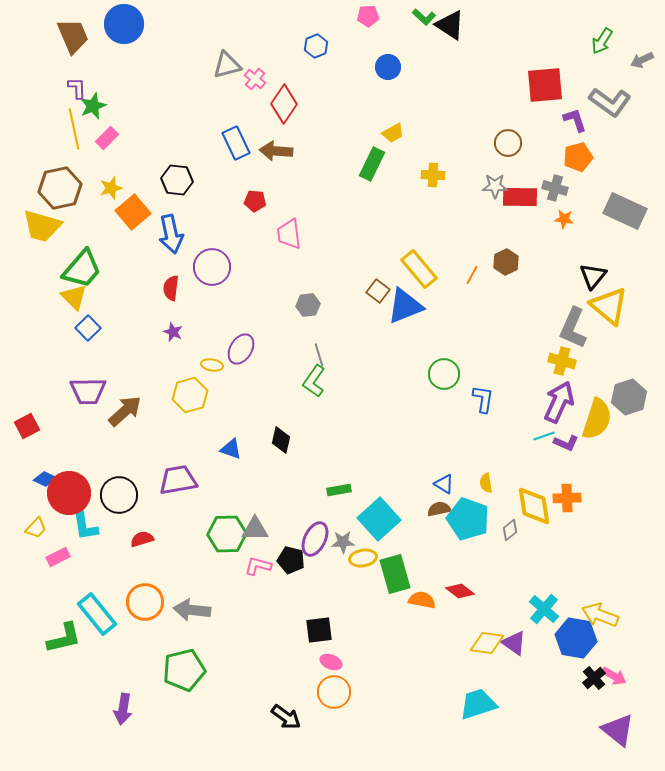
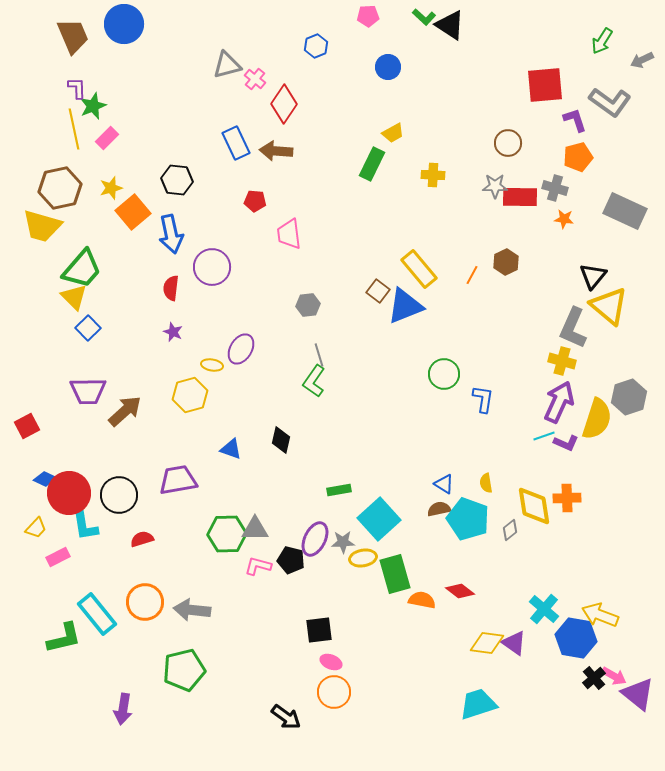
purple triangle at (618, 730): moved 20 px right, 36 px up
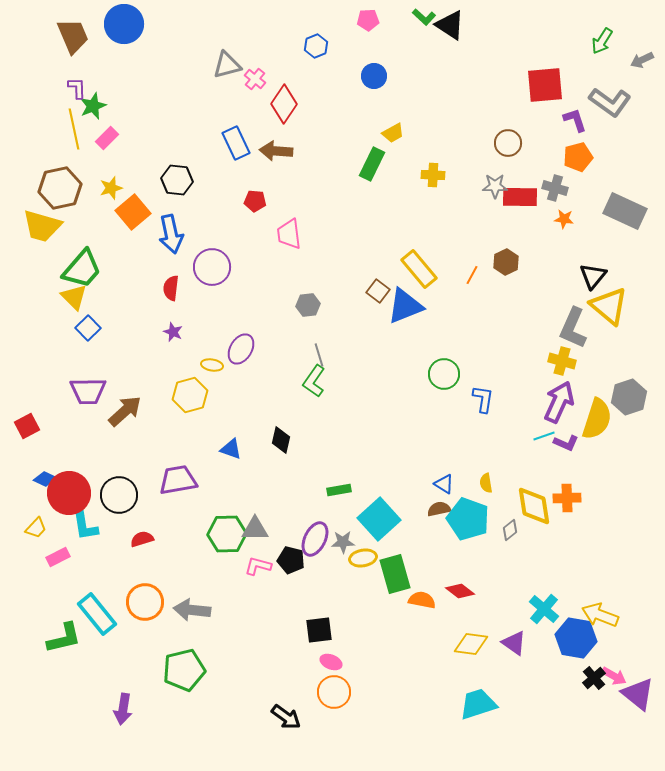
pink pentagon at (368, 16): moved 4 px down
blue circle at (388, 67): moved 14 px left, 9 px down
yellow diamond at (487, 643): moved 16 px left, 1 px down
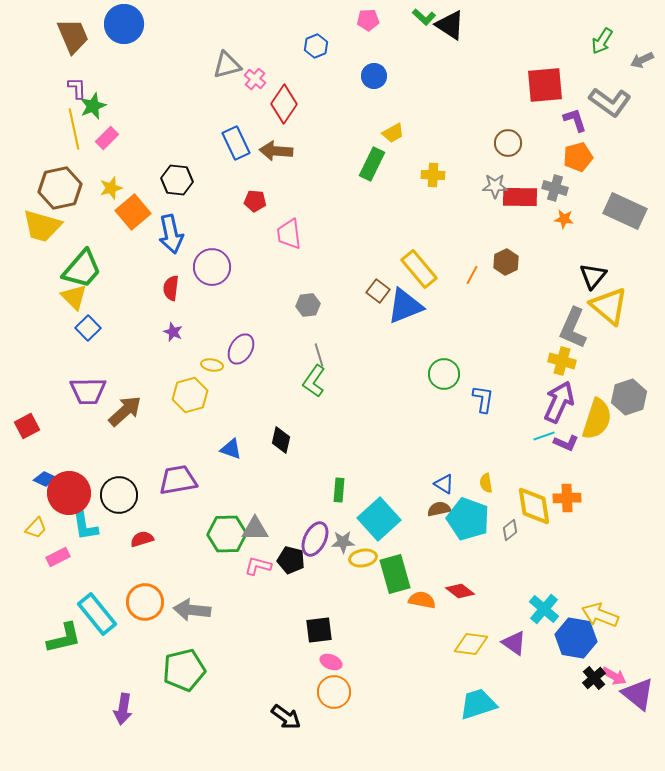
green rectangle at (339, 490): rotated 75 degrees counterclockwise
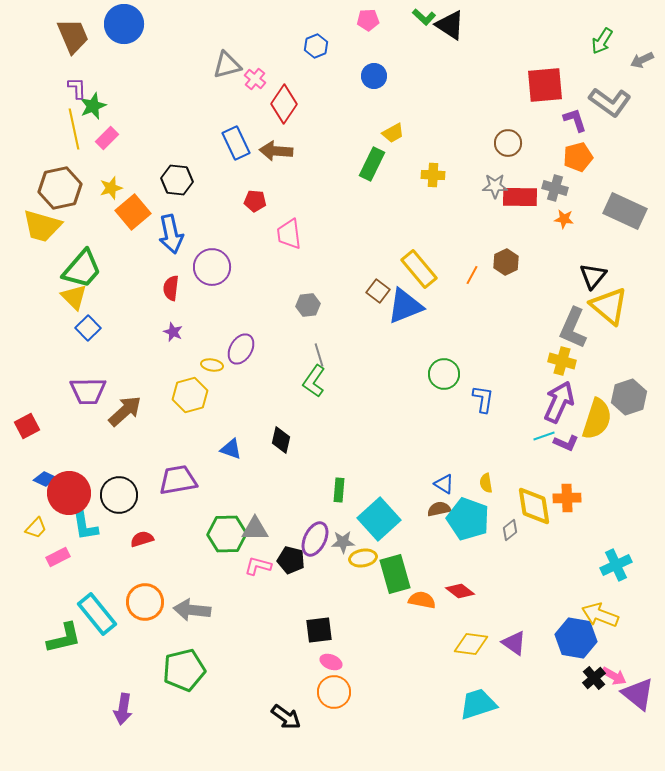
cyan cross at (544, 609): moved 72 px right, 44 px up; rotated 24 degrees clockwise
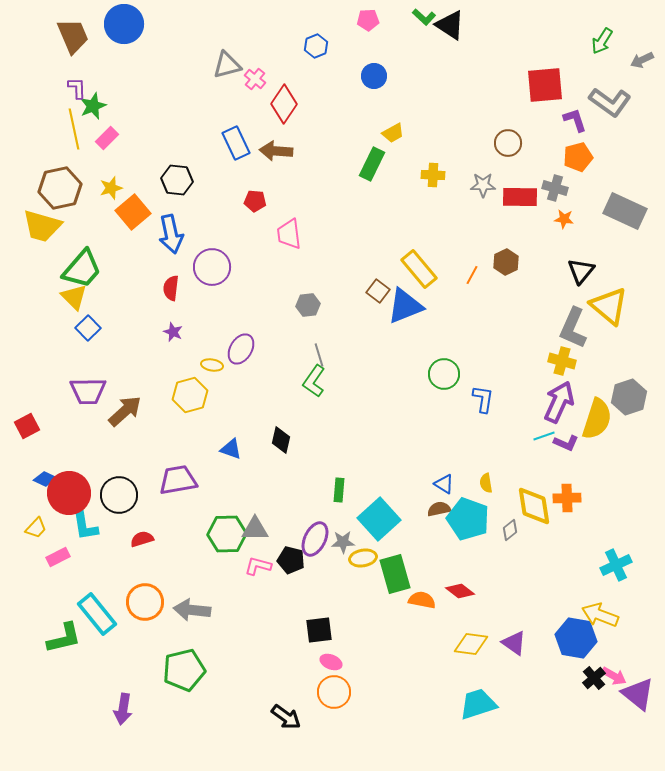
gray star at (495, 186): moved 12 px left, 1 px up
black triangle at (593, 276): moved 12 px left, 5 px up
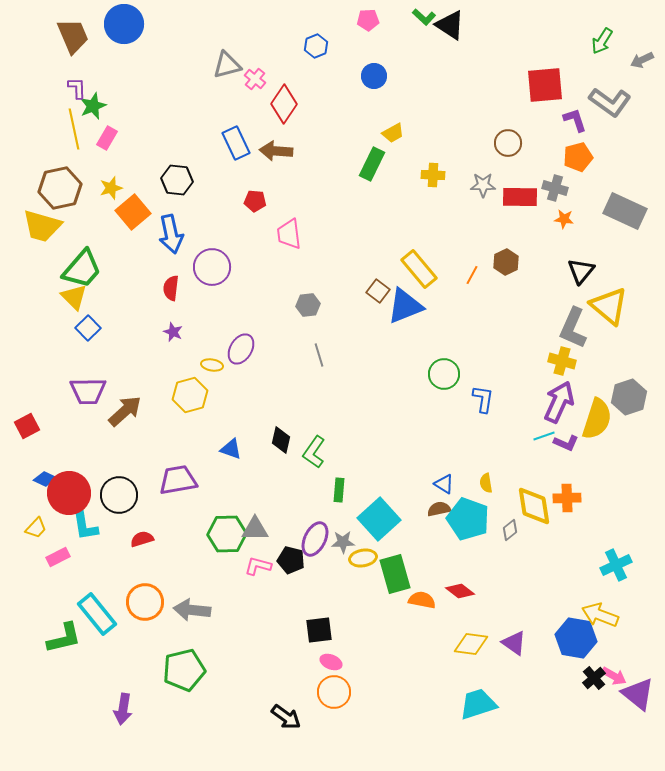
pink rectangle at (107, 138): rotated 15 degrees counterclockwise
green L-shape at (314, 381): moved 71 px down
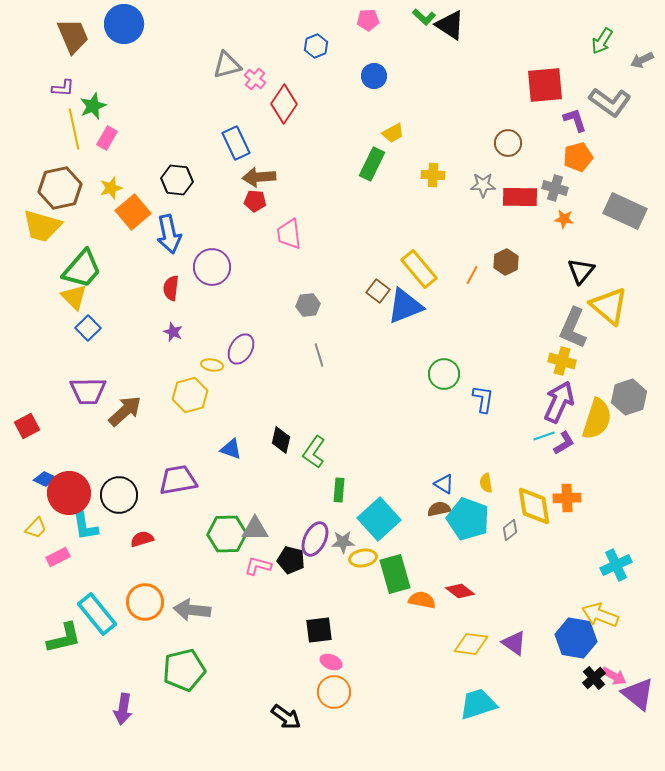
purple L-shape at (77, 88): moved 14 px left; rotated 95 degrees clockwise
brown arrow at (276, 151): moved 17 px left, 26 px down; rotated 8 degrees counterclockwise
blue arrow at (171, 234): moved 2 px left
purple L-shape at (566, 443): moved 2 px left; rotated 55 degrees counterclockwise
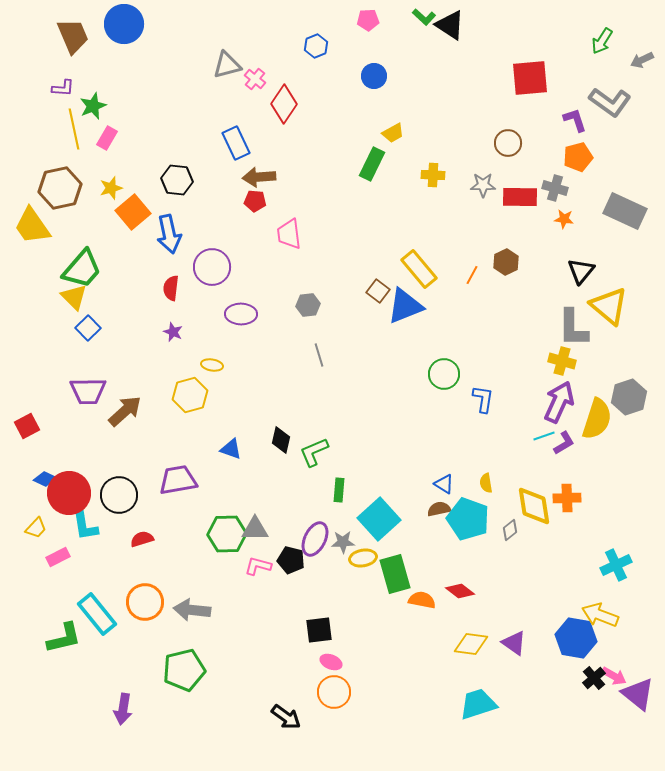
red square at (545, 85): moved 15 px left, 7 px up
yellow trapezoid at (42, 226): moved 10 px left; rotated 39 degrees clockwise
gray L-shape at (573, 328): rotated 24 degrees counterclockwise
purple ellipse at (241, 349): moved 35 px up; rotated 60 degrees clockwise
green L-shape at (314, 452): rotated 32 degrees clockwise
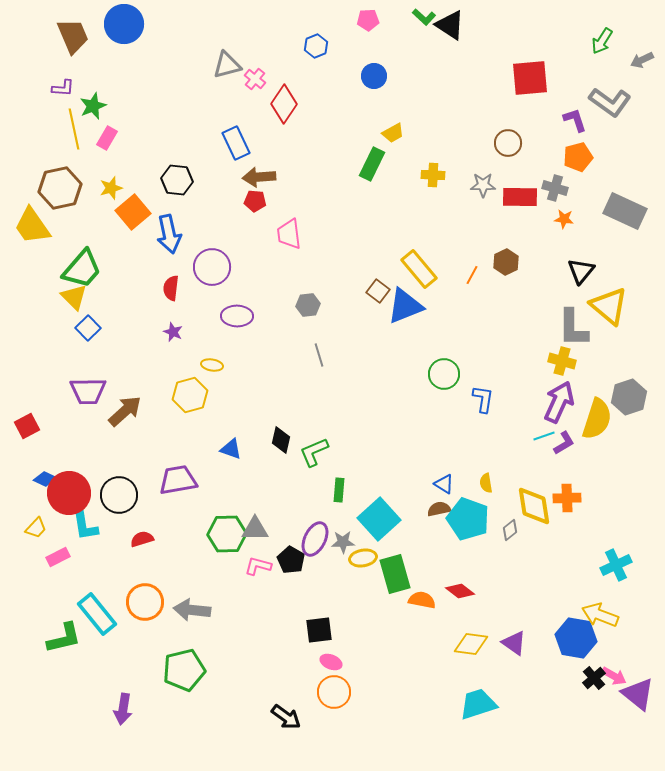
purple ellipse at (241, 314): moved 4 px left, 2 px down
black pentagon at (291, 560): rotated 16 degrees clockwise
